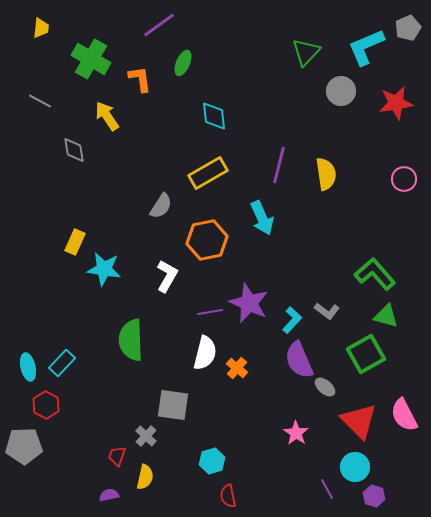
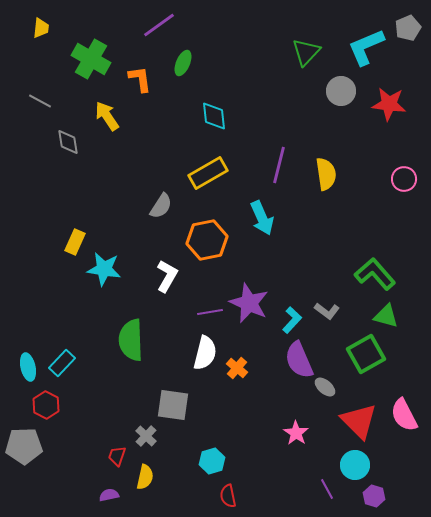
red star at (396, 103): moved 7 px left, 1 px down; rotated 16 degrees clockwise
gray diamond at (74, 150): moved 6 px left, 8 px up
cyan circle at (355, 467): moved 2 px up
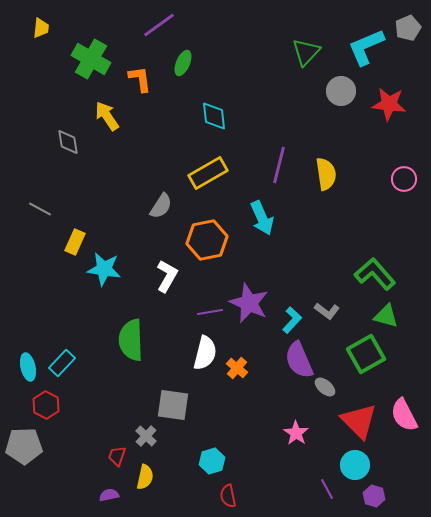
gray line at (40, 101): moved 108 px down
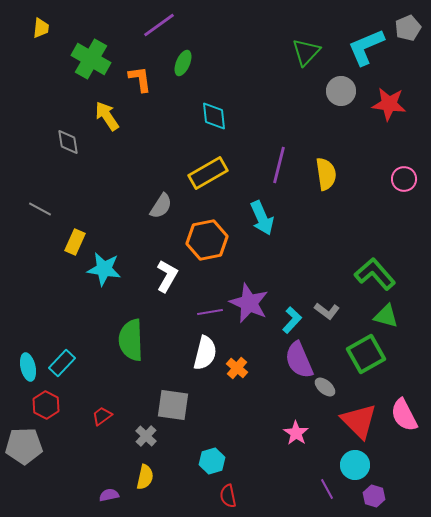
red trapezoid at (117, 456): moved 15 px left, 40 px up; rotated 35 degrees clockwise
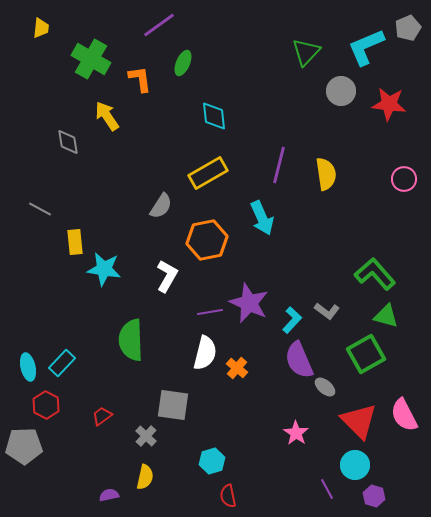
yellow rectangle at (75, 242): rotated 30 degrees counterclockwise
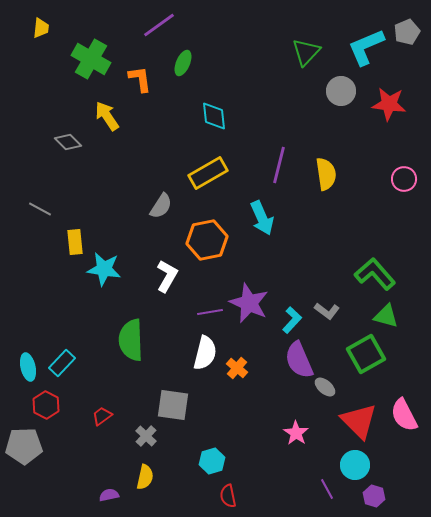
gray pentagon at (408, 28): moved 1 px left, 4 px down
gray diamond at (68, 142): rotated 36 degrees counterclockwise
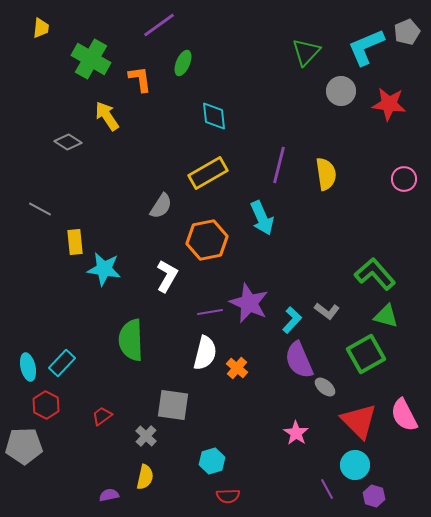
gray diamond at (68, 142): rotated 12 degrees counterclockwise
red semicircle at (228, 496): rotated 80 degrees counterclockwise
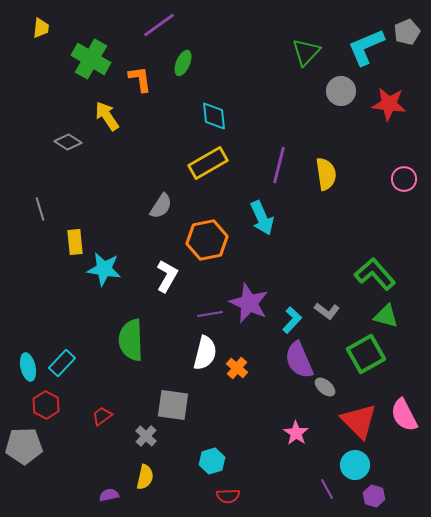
yellow rectangle at (208, 173): moved 10 px up
gray line at (40, 209): rotated 45 degrees clockwise
purple line at (210, 312): moved 2 px down
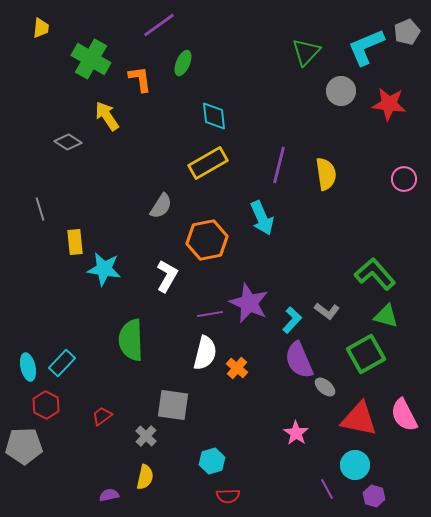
red triangle at (359, 421): moved 2 px up; rotated 33 degrees counterclockwise
